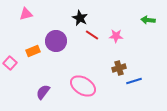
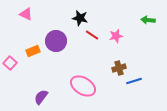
pink triangle: rotated 40 degrees clockwise
black star: rotated 14 degrees counterclockwise
pink star: rotated 16 degrees counterclockwise
purple semicircle: moved 2 px left, 5 px down
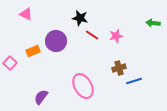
green arrow: moved 5 px right, 3 px down
pink ellipse: rotated 30 degrees clockwise
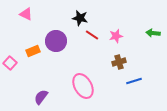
green arrow: moved 10 px down
brown cross: moved 6 px up
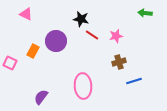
black star: moved 1 px right, 1 px down
green arrow: moved 8 px left, 20 px up
orange rectangle: rotated 40 degrees counterclockwise
pink square: rotated 16 degrees counterclockwise
pink ellipse: rotated 25 degrees clockwise
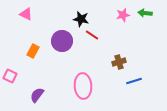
pink star: moved 7 px right, 21 px up
purple circle: moved 6 px right
pink square: moved 13 px down
purple semicircle: moved 4 px left, 2 px up
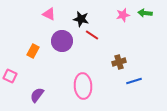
pink triangle: moved 23 px right
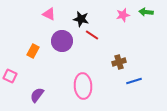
green arrow: moved 1 px right, 1 px up
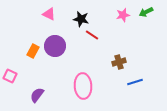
green arrow: rotated 32 degrees counterclockwise
purple circle: moved 7 px left, 5 px down
blue line: moved 1 px right, 1 px down
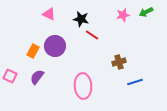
purple semicircle: moved 18 px up
